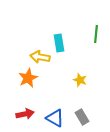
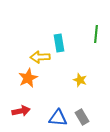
yellow arrow: rotated 12 degrees counterclockwise
red arrow: moved 4 px left, 3 px up
blue triangle: moved 3 px right; rotated 24 degrees counterclockwise
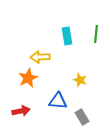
cyan rectangle: moved 8 px right, 7 px up
blue triangle: moved 17 px up
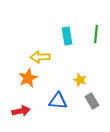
gray rectangle: moved 10 px right, 16 px up
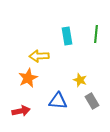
yellow arrow: moved 1 px left, 1 px up
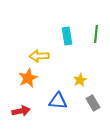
yellow star: rotated 24 degrees clockwise
gray rectangle: moved 1 px right, 2 px down
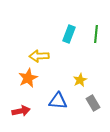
cyan rectangle: moved 2 px right, 2 px up; rotated 30 degrees clockwise
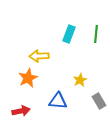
gray rectangle: moved 6 px right, 2 px up
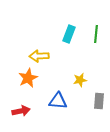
yellow star: rotated 16 degrees clockwise
gray rectangle: rotated 35 degrees clockwise
